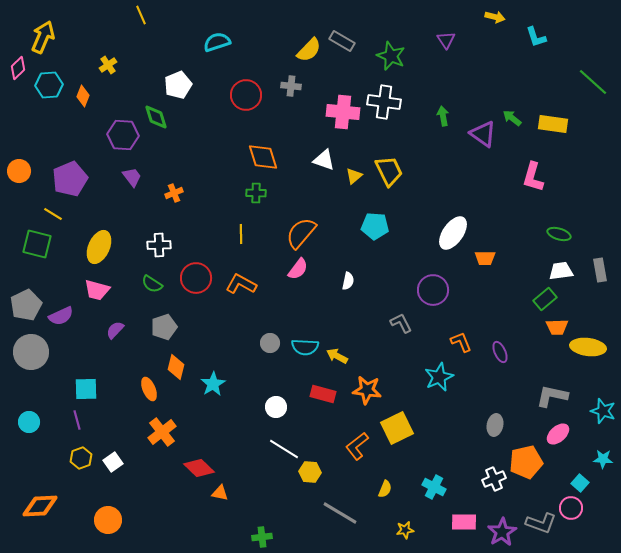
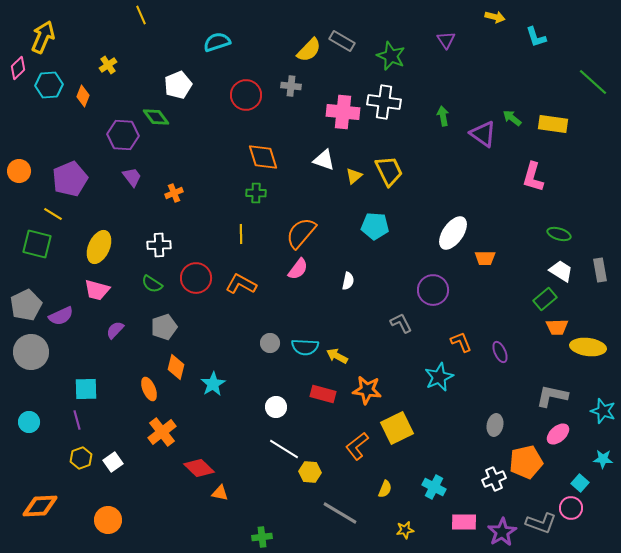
green diamond at (156, 117): rotated 20 degrees counterclockwise
white trapezoid at (561, 271): rotated 40 degrees clockwise
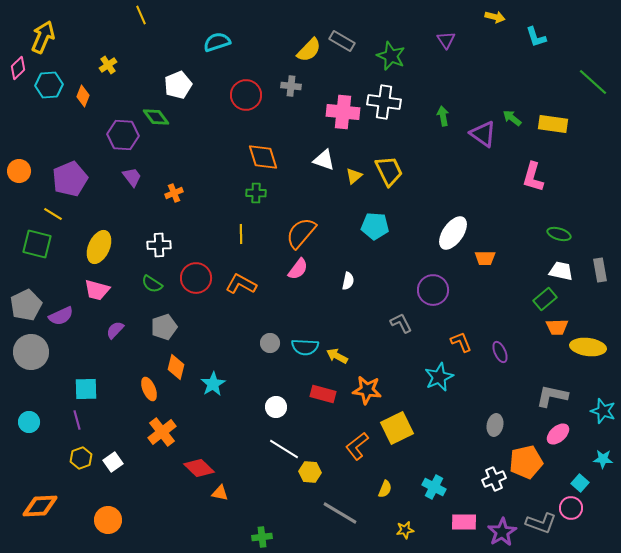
white trapezoid at (561, 271): rotated 20 degrees counterclockwise
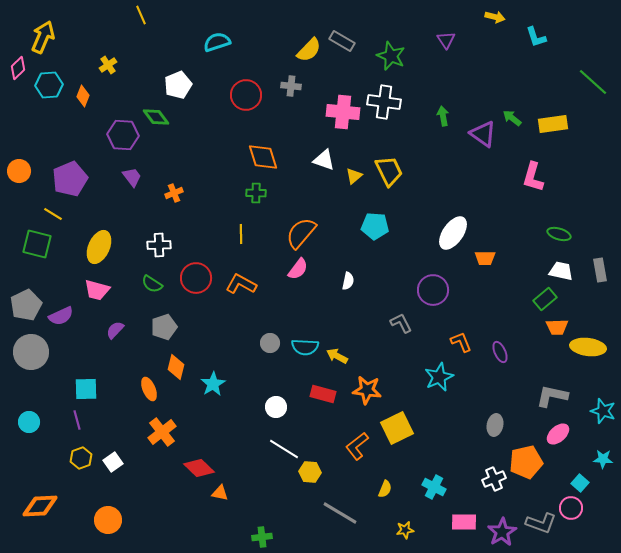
yellow rectangle at (553, 124): rotated 16 degrees counterclockwise
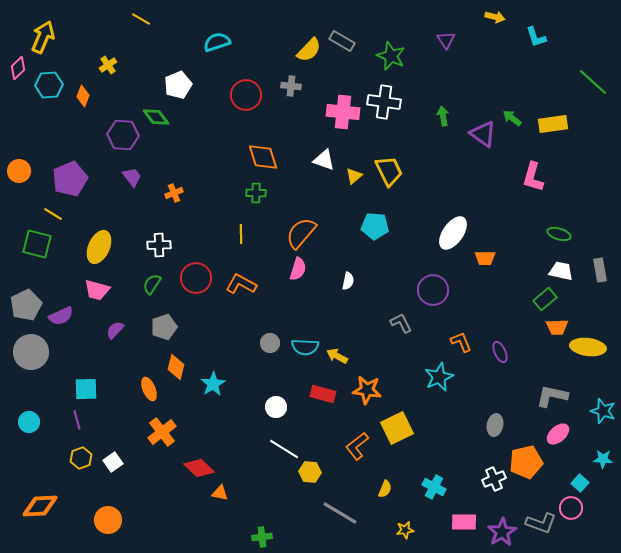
yellow line at (141, 15): moved 4 px down; rotated 36 degrees counterclockwise
pink semicircle at (298, 269): rotated 20 degrees counterclockwise
green semicircle at (152, 284): rotated 90 degrees clockwise
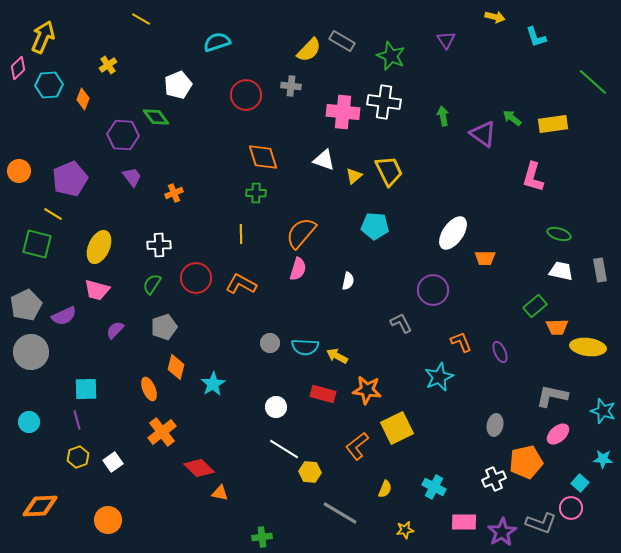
orange diamond at (83, 96): moved 3 px down
green rectangle at (545, 299): moved 10 px left, 7 px down
purple semicircle at (61, 316): moved 3 px right
yellow hexagon at (81, 458): moved 3 px left, 1 px up
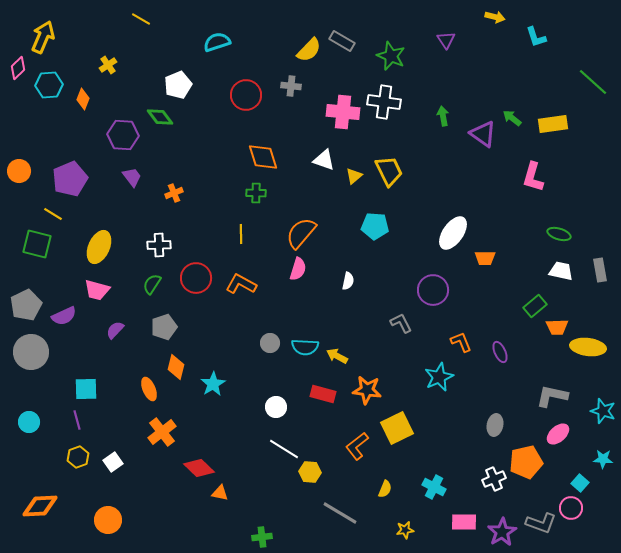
green diamond at (156, 117): moved 4 px right
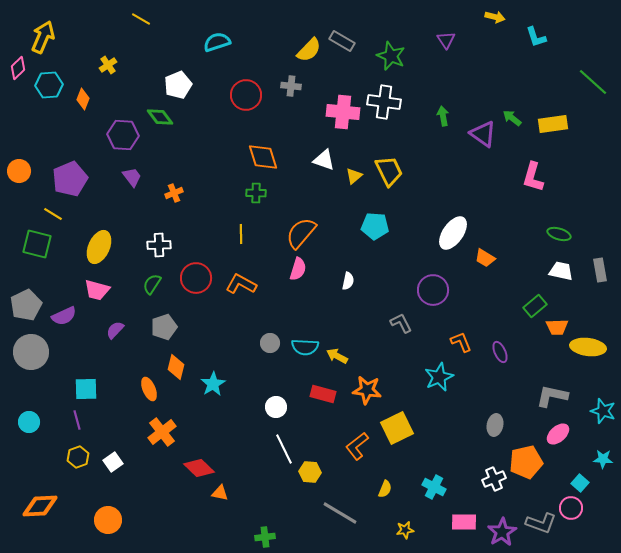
orange trapezoid at (485, 258): rotated 30 degrees clockwise
white line at (284, 449): rotated 32 degrees clockwise
green cross at (262, 537): moved 3 px right
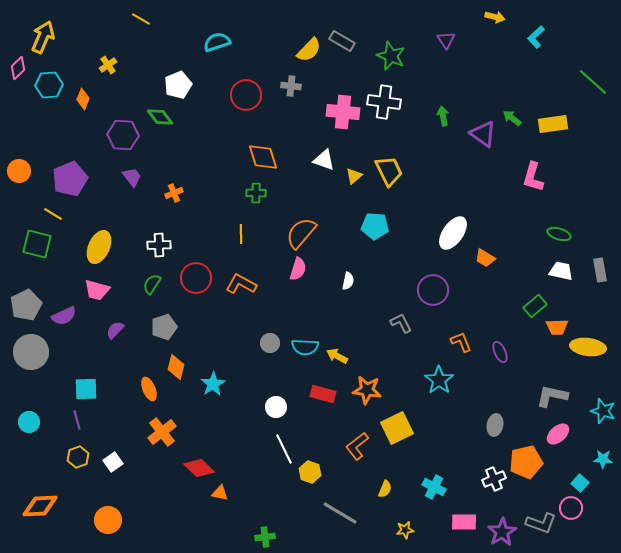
cyan L-shape at (536, 37): rotated 65 degrees clockwise
cyan star at (439, 377): moved 3 px down; rotated 12 degrees counterclockwise
yellow hexagon at (310, 472): rotated 15 degrees clockwise
